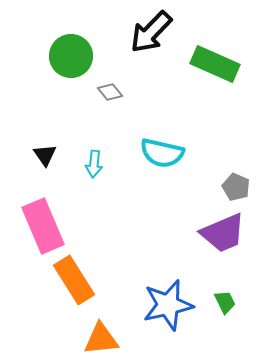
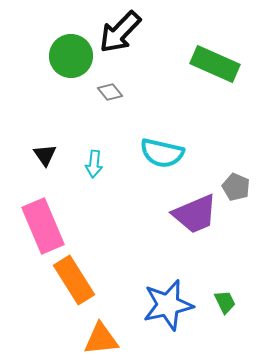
black arrow: moved 31 px left
purple trapezoid: moved 28 px left, 19 px up
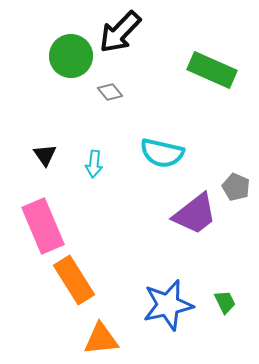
green rectangle: moved 3 px left, 6 px down
purple trapezoid: rotated 15 degrees counterclockwise
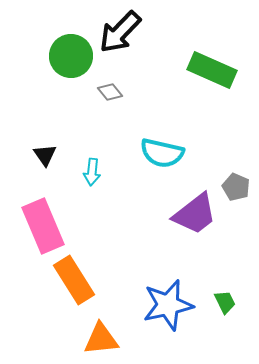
cyan arrow: moved 2 px left, 8 px down
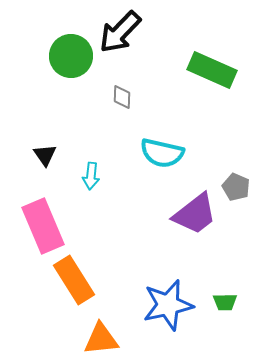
gray diamond: moved 12 px right, 5 px down; rotated 40 degrees clockwise
cyan arrow: moved 1 px left, 4 px down
green trapezoid: rotated 115 degrees clockwise
